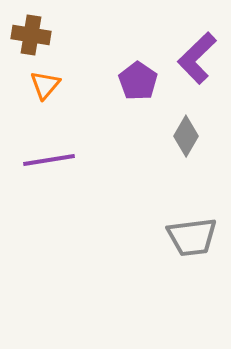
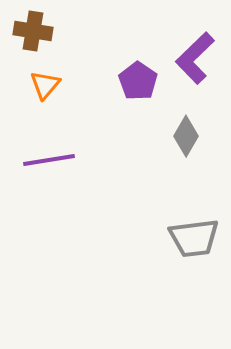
brown cross: moved 2 px right, 4 px up
purple L-shape: moved 2 px left
gray trapezoid: moved 2 px right, 1 px down
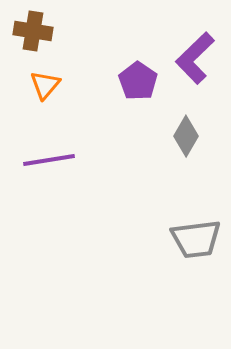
gray trapezoid: moved 2 px right, 1 px down
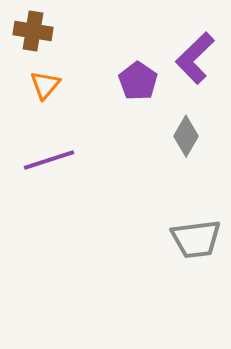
purple line: rotated 9 degrees counterclockwise
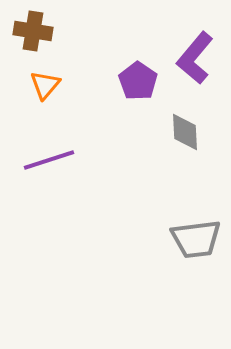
purple L-shape: rotated 6 degrees counterclockwise
gray diamond: moved 1 px left, 4 px up; rotated 33 degrees counterclockwise
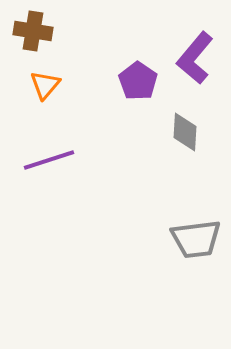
gray diamond: rotated 6 degrees clockwise
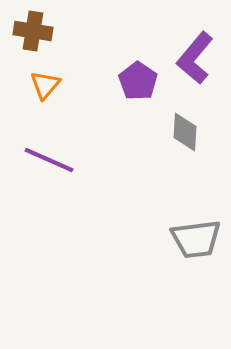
purple line: rotated 42 degrees clockwise
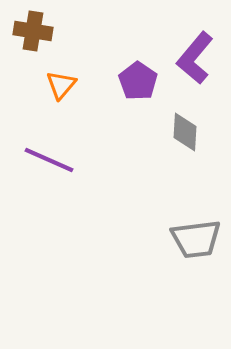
orange triangle: moved 16 px right
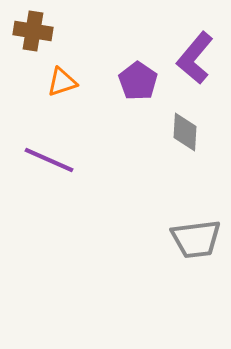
orange triangle: moved 1 px right, 3 px up; rotated 32 degrees clockwise
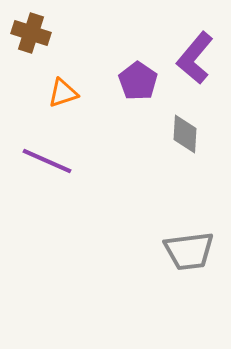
brown cross: moved 2 px left, 2 px down; rotated 9 degrees clockwise
orange triangle: moved 1 px right, 11 px down
gray diamond: moved 2 px down
purple line: moved 2 px left, 1 px down
gray trapezoid: moved 7 px left, 12 px down
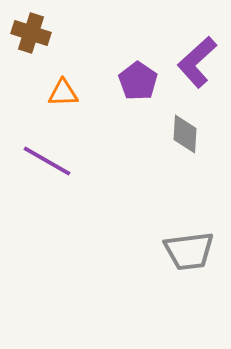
purple L-shape: moved 2 px right, 4 px down; rotated 8 degrees clockwise
orange triangle: rotated 16 degrees clockwise
purple line: rotated 6 degrees clockwise
